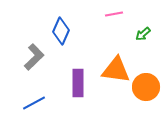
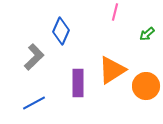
pink line: moved 1 px right, 2 px up; rotated 66 degrees counterclockwise
green arrow: moved 4 px right
orange triangle: moved 4 px left; rotated 40 degrees counterclockwise
orange circle: moved 1 px up
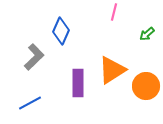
pink line: moved 1 px left
blue line: moved 4 px left
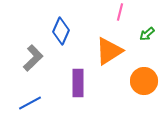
pink line: moved 6 px right
gray L-shape: moved 1 px left, 1 px down
orange triangle: moved 3 px left, 19 px up
orange circle: moved 2 px left, 5 px up
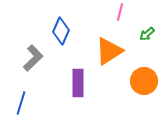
blue line: moved 9 px left; rotated 45 degrees counterclockwise
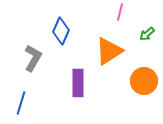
gray L-shape: rotated 16 degrees counterclockwise
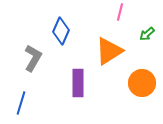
orange circle: moved 2 px left, 2 px down
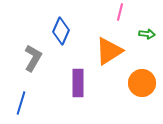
green arrow: rotated 133 degrees counterclockwise
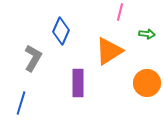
orange circle: moved 5 px right
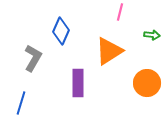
green arrow: moved 5 px right, 1 px down
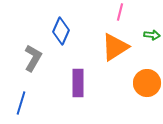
orange triangle: moved 6 px right, 4 px up
